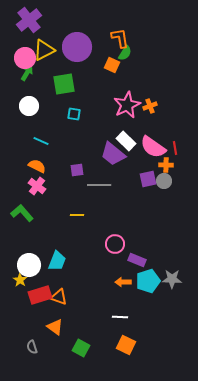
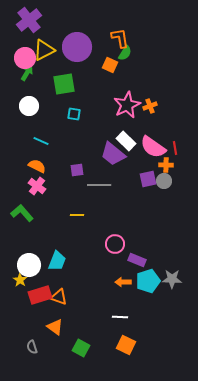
orange square at (112, 65): moved 2 px left
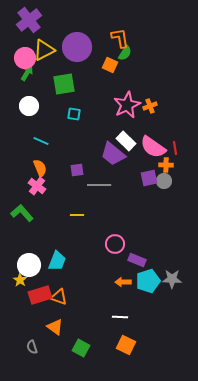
orange semicircle at (37, 166): moved 3 px right, 2 px down; rotated 42 degrees clockwise
purple square at (148, 179): moved 1 px right, 1 px up
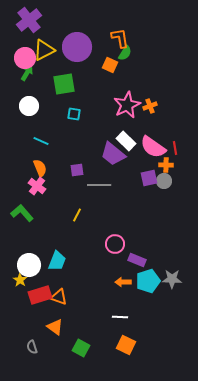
yellow line at (77, 215): rotated 64 degrees counterclockwise
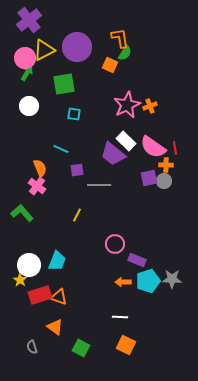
cyan line at (41, 141): moved 20 px right, 8 px down
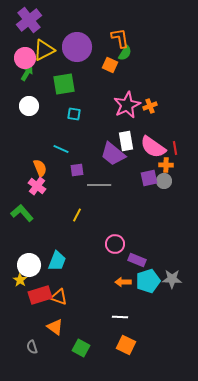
white rectangle at (126, 141): rotated 36 degrees clockwise
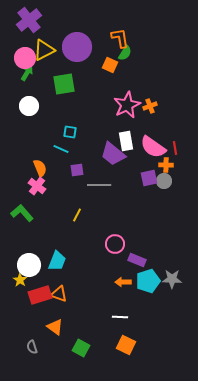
cyan square at (74, 114): moved 4 px left, 18 px down
orange triangle at (59, 297): moved 3 px up
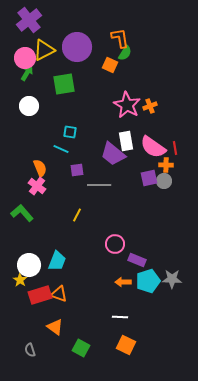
pink star at (127, 105): rotated 16 degrees counterclockwise
gray semicircle at (32, 347): moved 2 px left, 3 px down
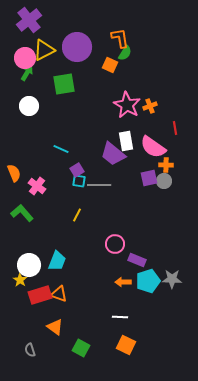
cyan square at (70, 132): moved 9 px right, 49 px down
red line at (175, 148): moved 20 px up
orange semicircle at (40, 168): moved 26 px left, 5 px down
purple square at (77, 170): rotated 24 degrees counterclockwise
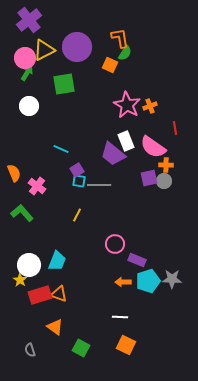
white rectangle at (126, 141): rotated 12 degrees counterclockwise
